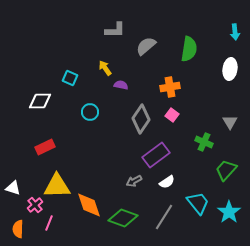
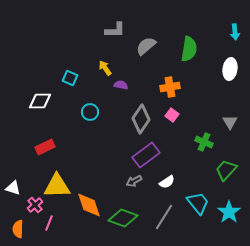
purple rectangle: moved 10 px left
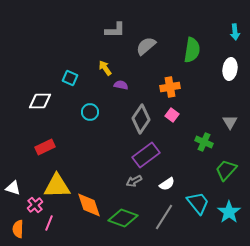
green semicircle: moved 3 px right, 1 px down
white semicircle: moved 2 px down
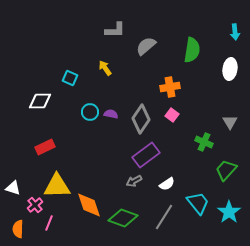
purple semicircle: moved 10 px left, 29 px down
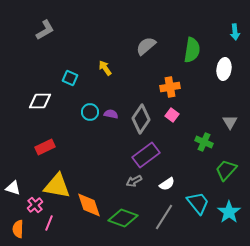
gray L-shape: moved 70 px left; rotated 30 degrees counterclockwise
white ellipse: moved 6 px left
yellow triangle: rotated 12 degrees clockwise
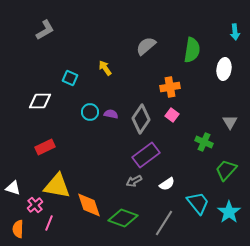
gray line: moved 6 px down
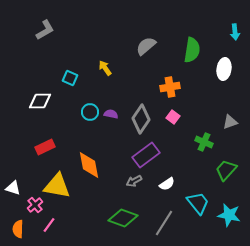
pink square: moved 1 px right, 2 px down
gray triangle: rotated 42 degrees clockwise
orange diamond: moved 40 px up; rotated 8 degrees clockwise
cyan star: moved 3 px down; rotated 25 degrees counterclockwise
pink line: moved 2 px down; rotated 14 degrees clockwise
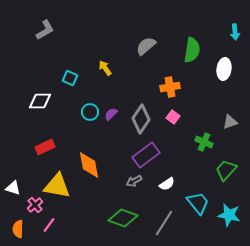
purple semicircle: rotated 56 degrees counterclockwise
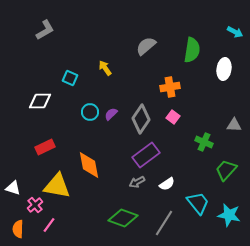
cyan arrow: rotated 56 degrees counterclockwise
gray triangle: moved 4 px right, 3 px down; rotated 21 degrees clockwise
gray arrow: moved 3 px right, 1 px down
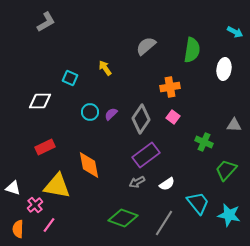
gray L-shape: moved 1 px right, 8 px up
